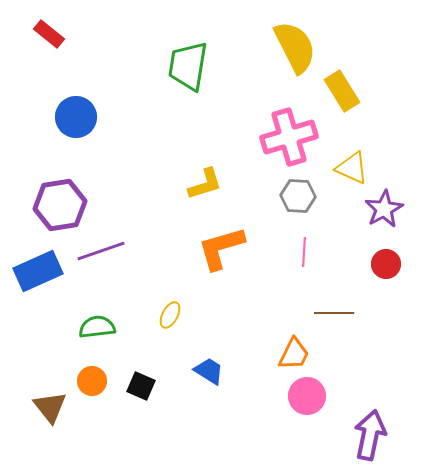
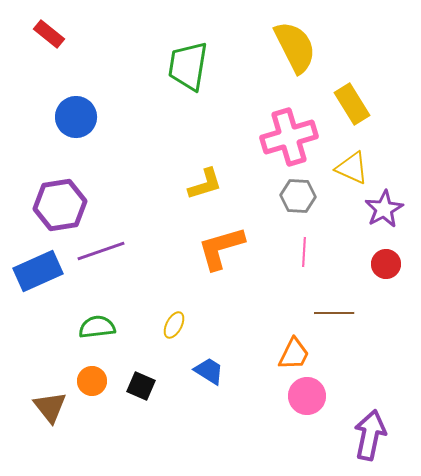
yellow rectangle: moved 10 px right, 13 px down
yellow ellipse: moved 4 px right, 10 px down
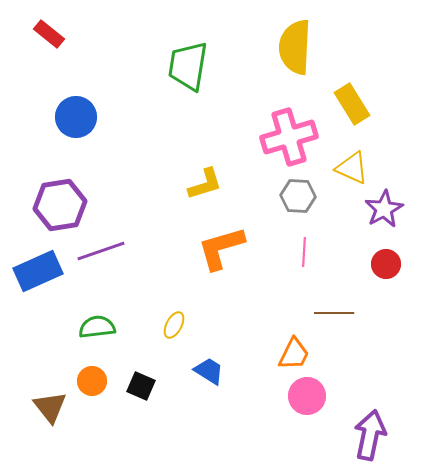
yellow semicircle: rotated 150 degrees counterclockwise
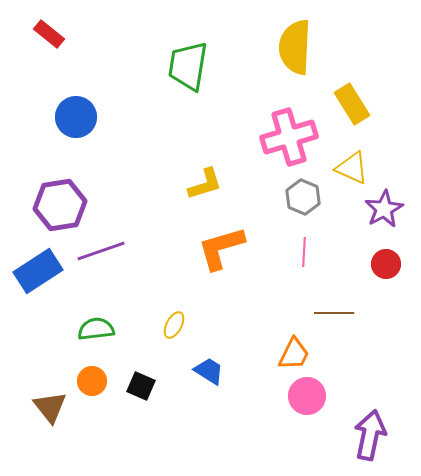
gray hexagon: moved 5 px right, 1 px down; rotated 20 degrees clockwise
blue rectangle: rotated 9 degrees counterclockwise
green semicircle: moved 1 px left, 2 px down
